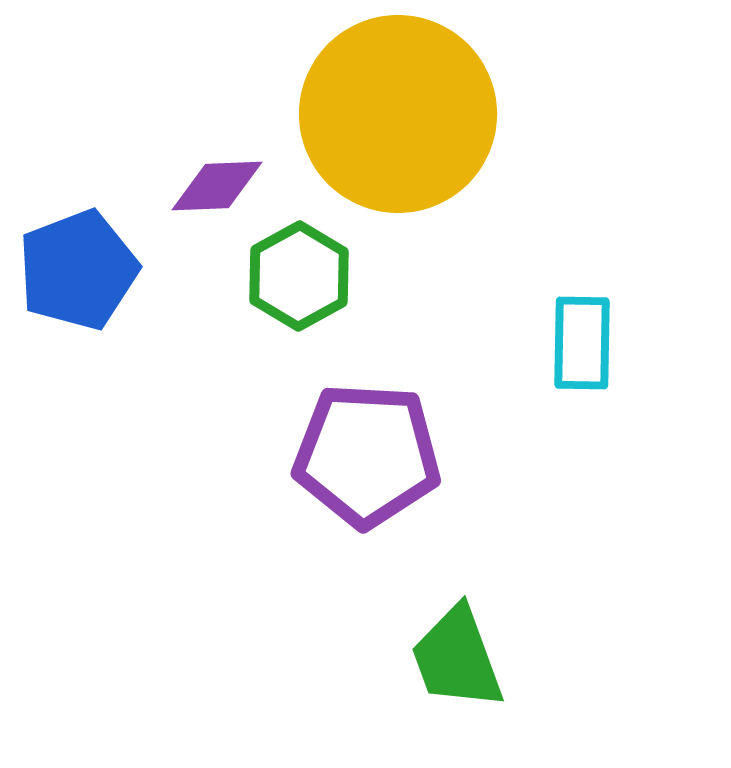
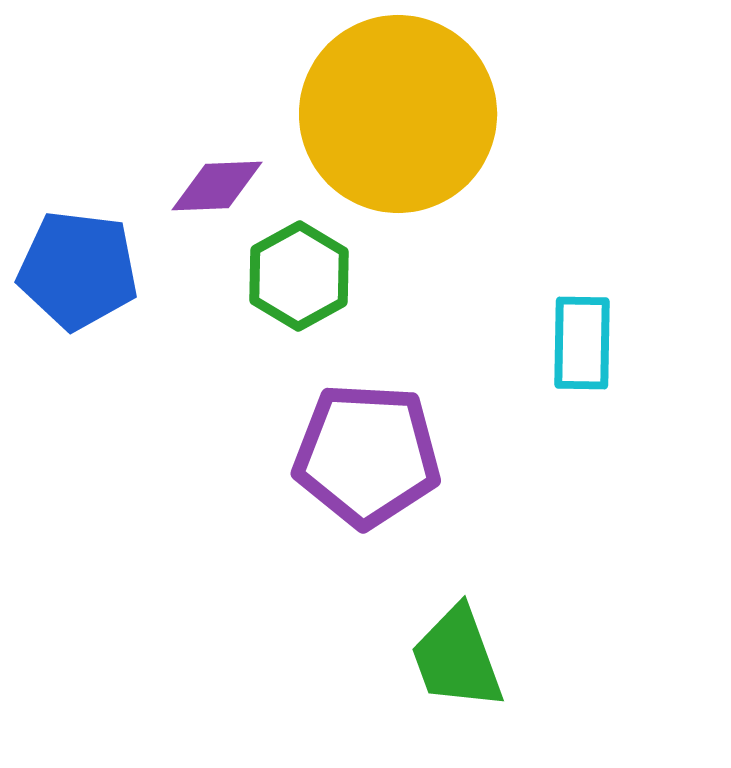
blue pentagon: rotated 28 degrees clockwise
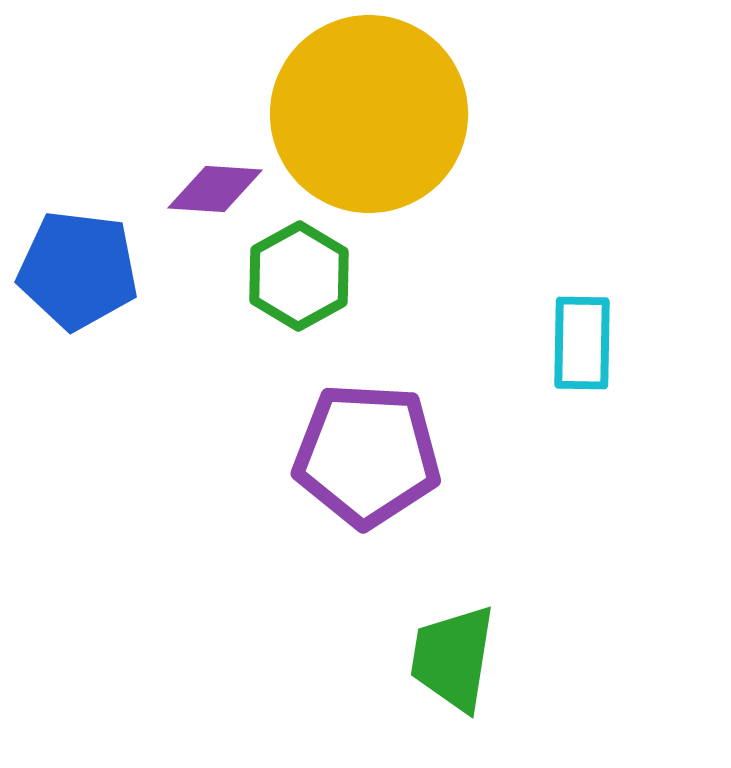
yellow circle: moved 29 px left
purple diamond: moved 2 px left, 3 px down; rotated 6 degrees clockwise
green trapezoid: moved 4 px left; rotated 29 degrees clockwise
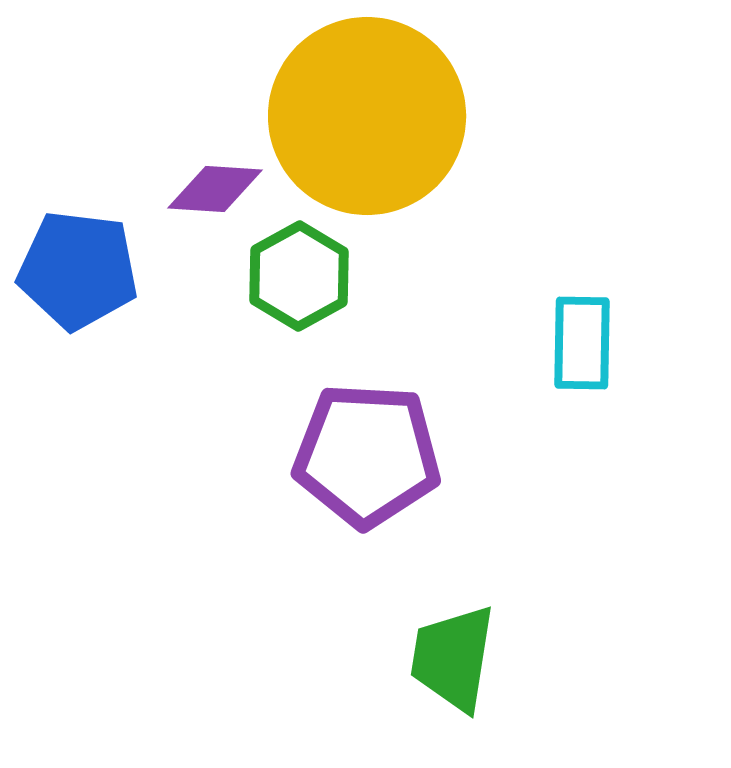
yellow circle: moved 2 px left, 2 px down
